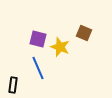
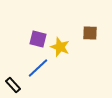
brown square: moved 6 px right; rotated 21 degrees counterclockwise
blue line: rotated 70 degrees clockwise
black rectangle: rotated 49 degrees counterclockwise
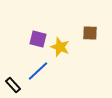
blue line: moved 3 px down
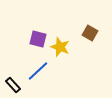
brown square: rotated 28 degrees clockwise
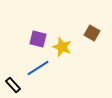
brown square: moved 2 px right
yellow star: moved 2 px right
blue line: moved 3 px up; rotated 10 degrees clockwise
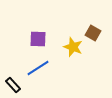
brown square: moved 1 px right
purple square: rotated 12 degrees counterclockwise
yellow star: moved 11 px right
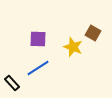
black rectangle: moved 1 px left, 2 px up
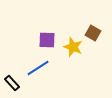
purple square: moved 9 px right, 1 px down
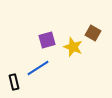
purple square: rotated 18 degrees counterclockwise
black rectangle: moved 2 px right, 1 px up; rotated 28 degrees clockwise
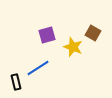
purple square: moved 5 px up
black rectangle: moved 2 px right
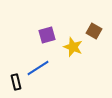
brown square: moved 1 px right, 2 px up
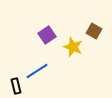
purple square: rotated 18 degrees counterclockwise
blue line: moved 1 px left, 3 px down
black rectangle: moved 4 px down
